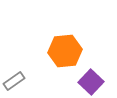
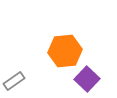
purple square: moved 4 px left, 3 px up
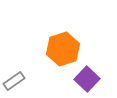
orange hexagon: moved 2 px left, 2 px up; rotated 12 degrees counterclockwise
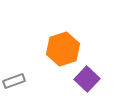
gray rectangle: rotated 15 degrees clockwise
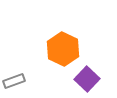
orange hexagon: rotated 16 degrees counterclockwise
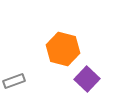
orange hexagon: rotated 12 degrees counterclockwise
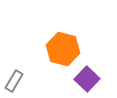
gray rectangle: rotated 40 degrees counterclockwise
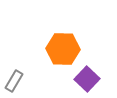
orange hexagon: rotated 12 degrees counterclockwise
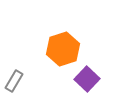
orange hexagon: rotated 20 degrees counterclockwise
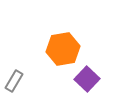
orange hexagon: rotated 8 degrees clockwise
